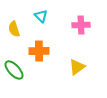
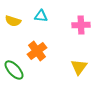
cyan triangle: rotated 40 degrees counterclockwise
yellow semicircle: moved 1 px left, 8 px up; rotated 56 degrees counterclockwise
orange cross: moved 2 px left; rotated 36 degrees counterclockwise
yellow triangle: moved 2 px right; rotated 18 degrees counterclockwise
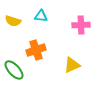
orange cross: moved 1 px left, 1 px up; rotated 18 degrees clockwise
yellow triangle: moved 7 px left, 2 px up; rotated 30 degrees clockwise
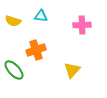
pink cross: moved 1 px right
yellow triangle: moved 5 px down; rotated 24 degrees counterclockwise
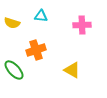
yellow semicircle: moved 1 px left, 2 px down
yellow triangle: rotated 42 degrees counterclockwise
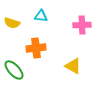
orange cross: moved 2 px up; rotated 12 degrees clockwise
yellow triangle: moved 1 px right, 4 px up
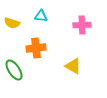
green ellipse: rotated 10 degrees clockwise
